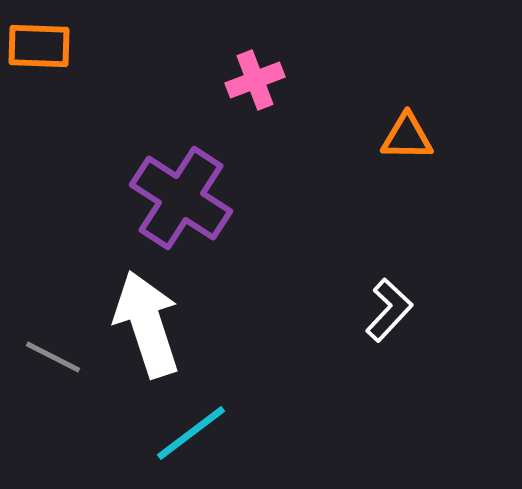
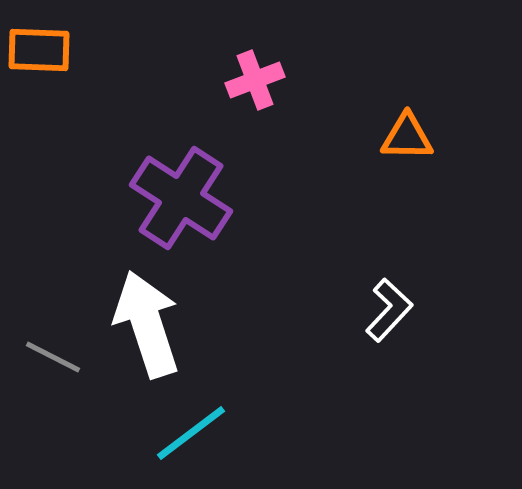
orange rectangle: moved 4 px down
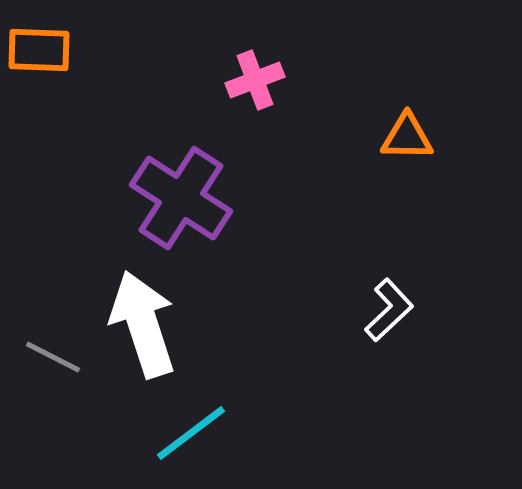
white L-shape: rotated 4 degrees clockwise
white arrow: moved 4 px left
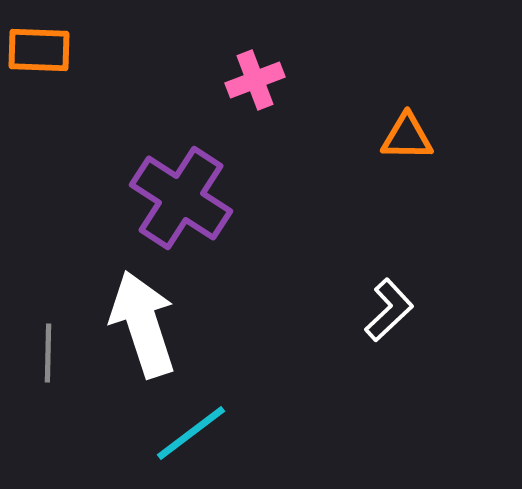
gray line: moved 5 px left, 4 px up; rotated 64 degrees clockwise
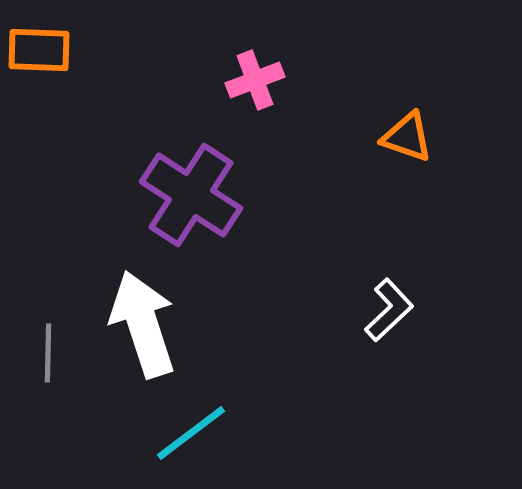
orange triangle: rotated 18 degrees clockwise
purple cross: moved 10 px right, 3 px up
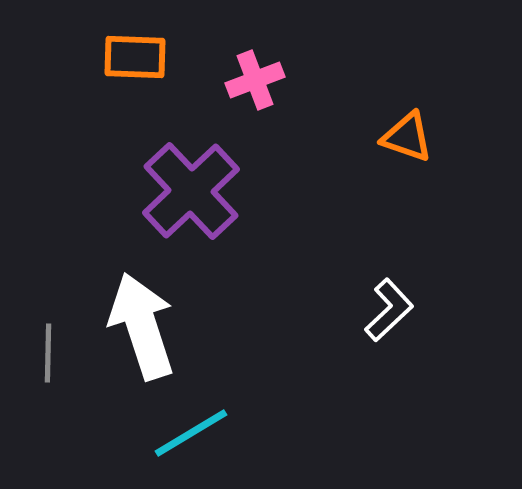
orange rectangle: moved 96 px right, 7 px down
purple cross: moved 4 px up; rotated 14 degrees clockwise
white arrow: moved 1 px left, 2 px down
cyan line: rotated 6 degrees clockwise
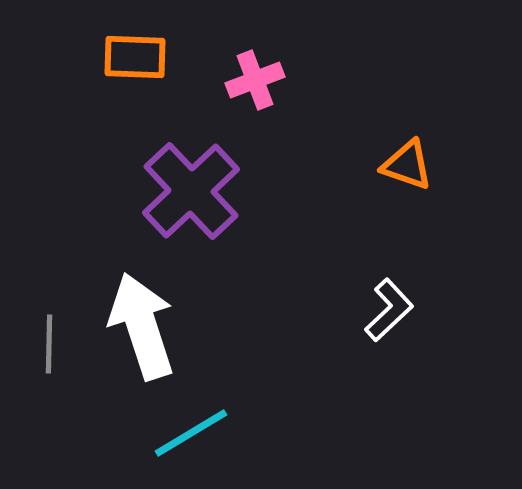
orange triangle: moved 28 px down
gray line: moved 1 px right, 9 px up
